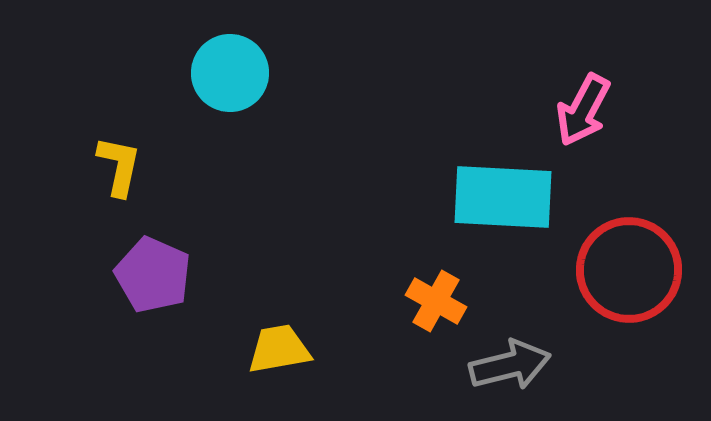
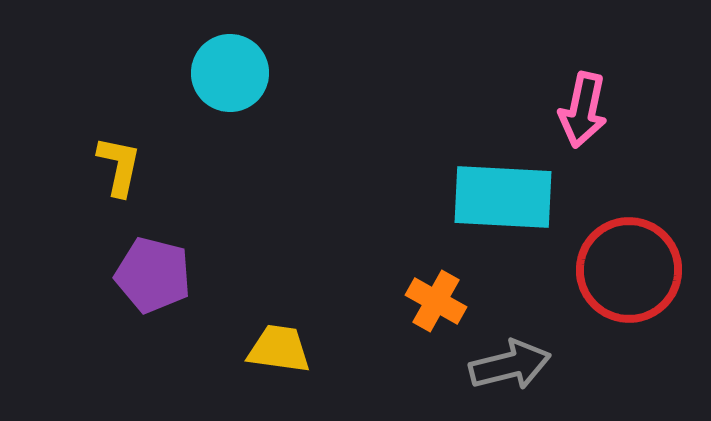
pink arrow: rotated 16 degrees counterclockwise
purple pentagon: rotated 10 degrees counterclockwise
yellow trapezoid: rotated 18 degrees clockwise
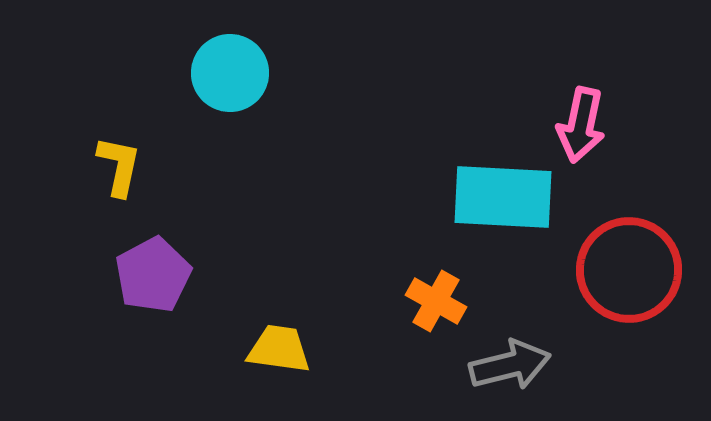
pink arrow: moved 2 px left, 15 px down
purple pentagon: rotated 30 degrees clockwise
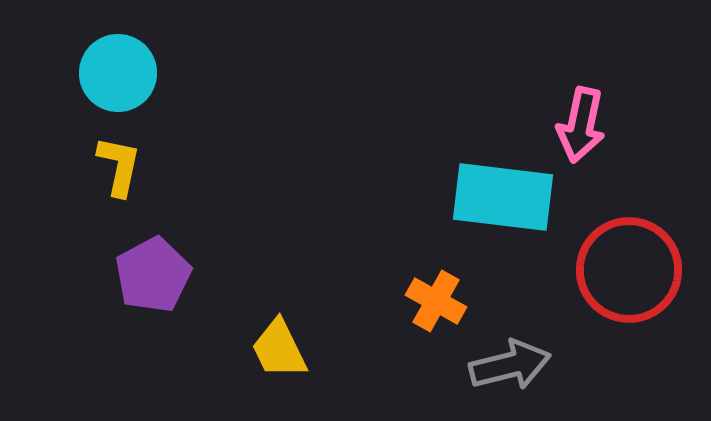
cyan circle: moved 112 px left
cyan rectangle: rotated 4 degrees clockwise
yellow trapezoid: rotated 124 degrees counterclockwise
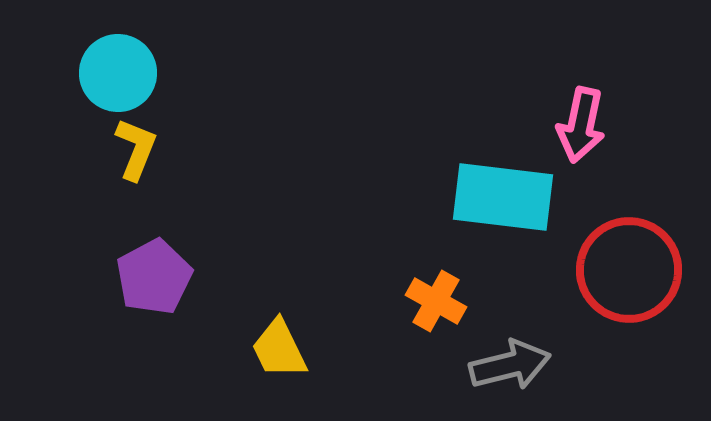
yellow L-shape: moved 17 px right, 17 px up; rotated 10 degrees clockwise
purple pentagon: moved 1 px right, 2 px down
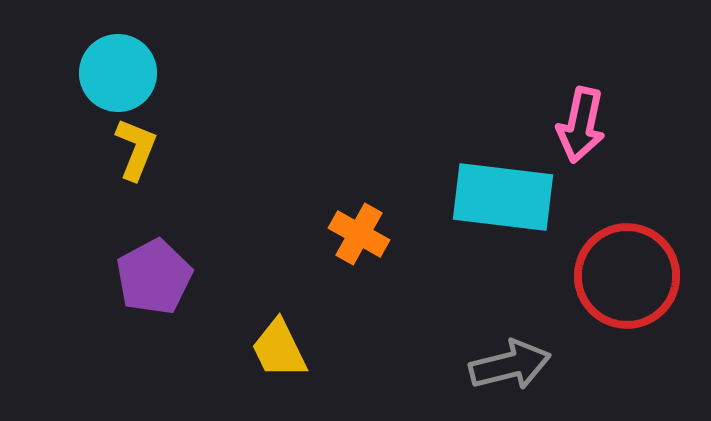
red circle: moved 2 px left, 6 px down
orange cross: moved 77 px left, 67 px up
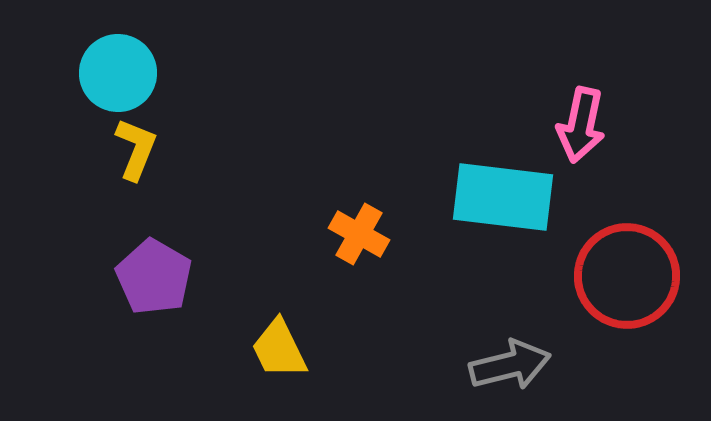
purple pentagon: rotated 14 degrees counterclockwise
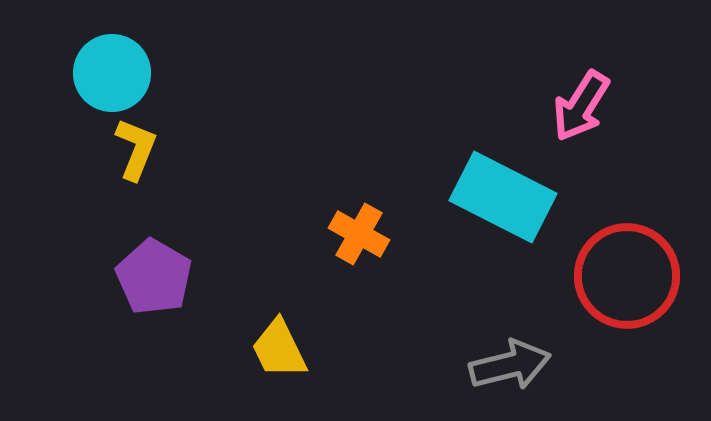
cyan circle: moved 6 px left
pink arrow: moved 19 px up; rotated 20 degrees clockwise
cyan rectangle: rotated 20 degrees clockwise
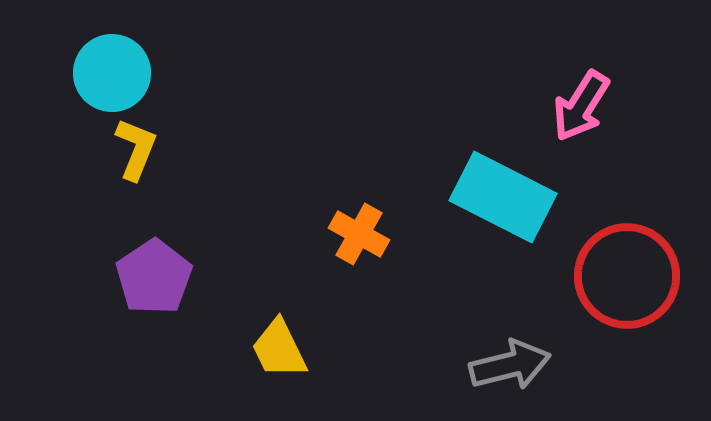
purple pentagon: rotated 8 degrees clockwise
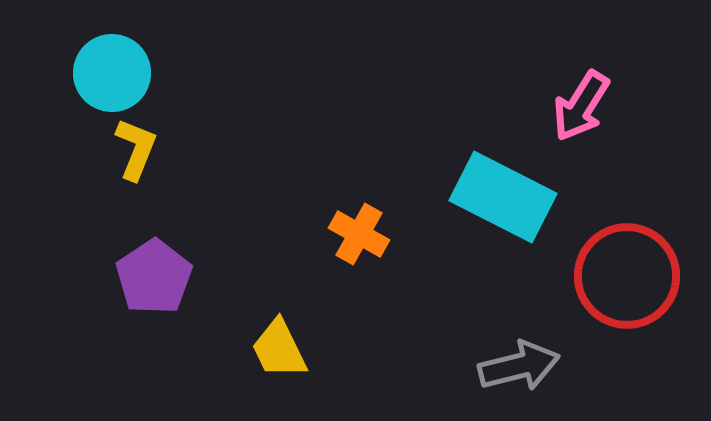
gray arrow: moved 9 px right, 1 px down
